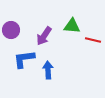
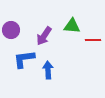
red line: rotated 14 degrees counterclockwise
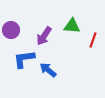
red line: rotated 70 degrees counterclockwise
blue arrow: rotated 48 degrees counterclockwise
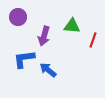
purple circle: moved 7 px right, 13 px up
purple arrow: rotated 18 degrees counterclockwise
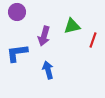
purple circle: moved 1 px left, 5 px up
green triangle: rotated 18 degrees counterclockwise
blue L-shape: moved 7 px left, 6 px up
blue arrow: rotated 36 degrees clockwise
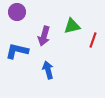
blue L-shape: moved 2 px up; rotated 20 degrees clockwise
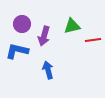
purple circle: moved 5 px right, 12 px down
red line: rotated 63 degrees clockwise
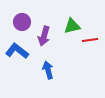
purple circle: moved 2 px up
red line: moved 3 px left
blue L-shape: rotated 25 degrees clockwise
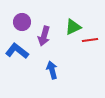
green triangle: moved 1 px right, 1 px down; rotated 12 degrees counterclockwise
blue arrow: moved 4 px right
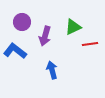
purple arrow: moved 1 px right
red line: moved 4 px down
blue L-shape: moved 2 px left
